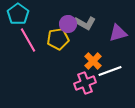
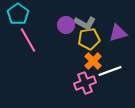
purple circle: moved 2 px left, 1 px down
yellow pentagon: moved 31 px right
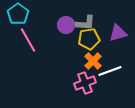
gray L-shape: rotated 25 degrees counterclockwise
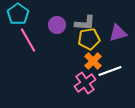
purple circle: moved 9 px left
pink cross: rotated 15 degrees counterclockwise
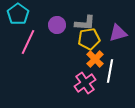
pink line: moved 2 px down; rotated 55 degrees clockwise
orange cross: moved 2 px right, 2 px up
white line: rotated 60 degrees counterclockwise
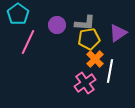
purple triangle: rotated 18 degrees counterclockwise
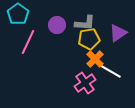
white line: rotated 70 degrees counterclockwise
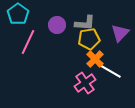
purple triangle: moved 2 px right; rotated 12 degrees counterclockwise
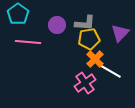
pink line: rotated 70 degrees clockwise
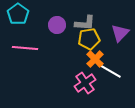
pink line: moved 3 px left, 6 px down
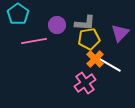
pink line: moved 9 px right, 7 px up; rotated 15 degrees counterclockwise
white line: moved 6 px up
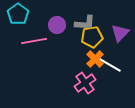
yellow pentagon: moved 3 px right, 2 px up
